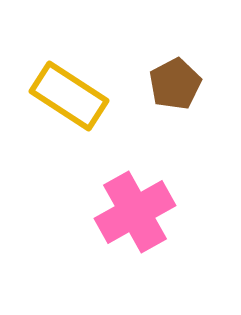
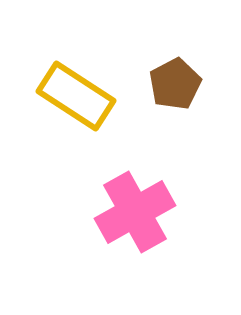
yellow rectangle: moved 7 px right
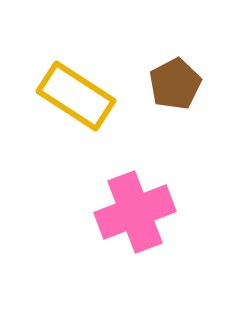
pink cross: rotated 8 degrees clockwise
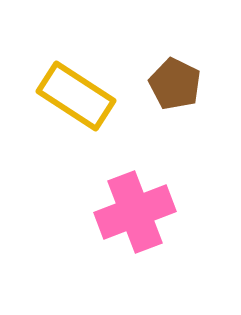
brown pentagon: rotated 18 degrees counterclockwise
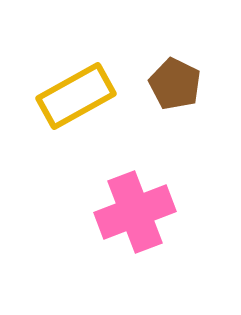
yellow rectangle: rotated 62 degrees counterclockwise
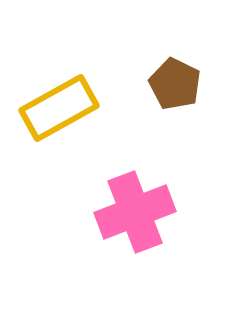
yellow rectangle: moved 17 px left, 12 px down
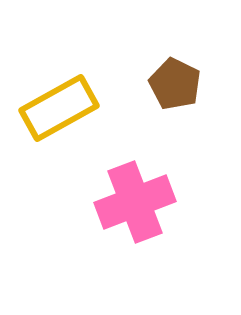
pink cross: moved 10 px up
